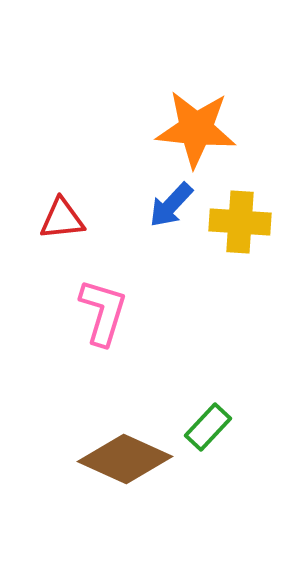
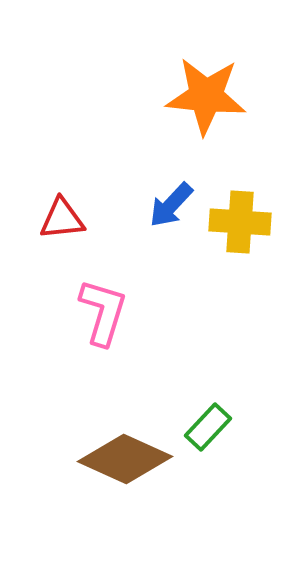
orange star: moved 10 px right, 33 px up
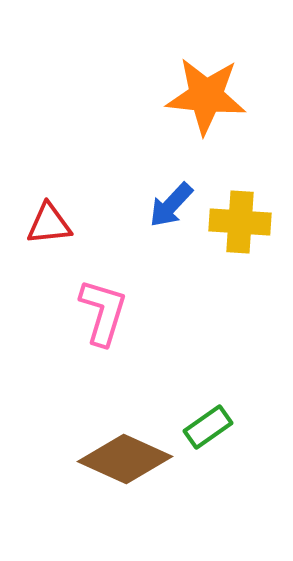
red triangle: moved 13 px left, 5 px down
green rectangle: rotated 12 degrees clockwise
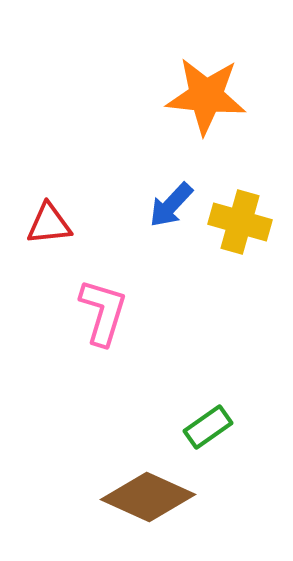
yellow cross: rotated 12 degrees clockwise
brown diamond: moved 23 px right, 38 px down
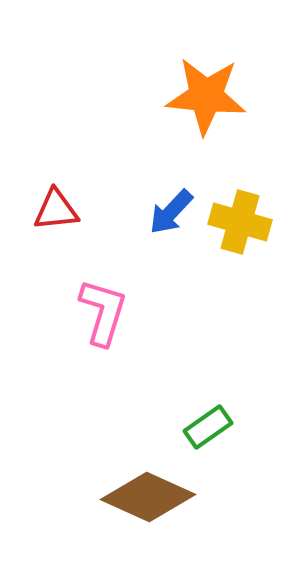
blue arrow: moved 7 px down
red triangle: moved 7 px right, 14 px up
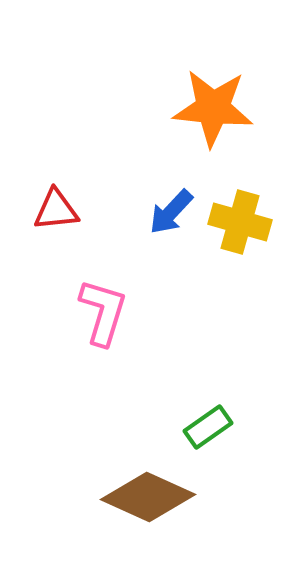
orange star: moved 7 px right, 12 px down
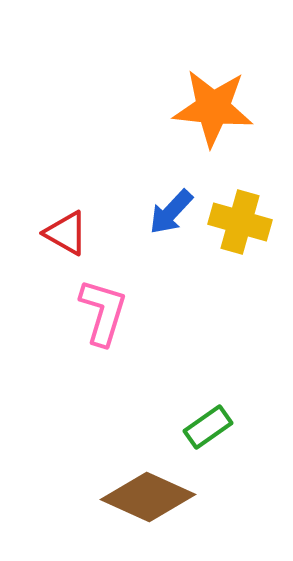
red triangle: moved 10 px right, 23 px down; rotated 36 degrees clockwise
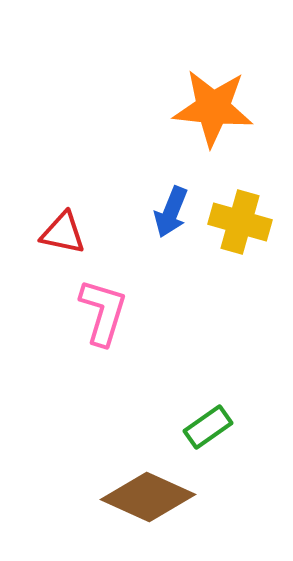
blue arrow: rotated 21 degrees counterclockwise
red triangle: moved 3 px left; rotated 18 degrees counterclockwise
